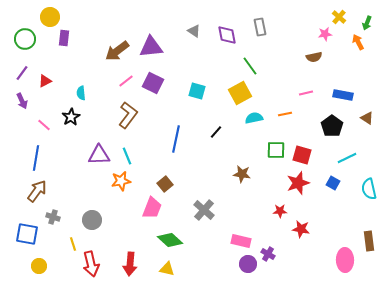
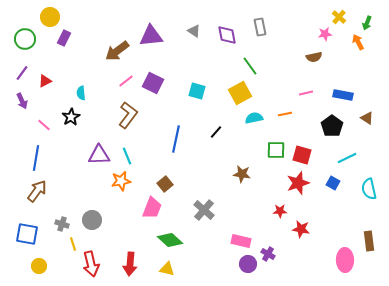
purple rectangle at (64, 38): rotated 21 degrees clockwise
purple triangle at (151, 47): moved 11 px up
gray cross at (53, 217): moved 9 px right, 7 px down
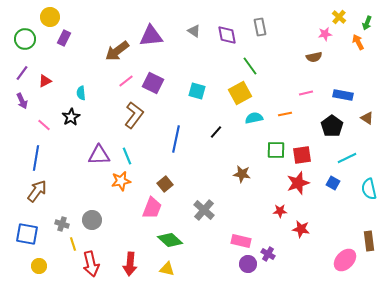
brown L-shape at (128, 115): moved 6 px right
red square at (302, 155): rotated 24 degrees counterclockwise
pink ellipse at (345, 260): rotated 45 degrees clockwise
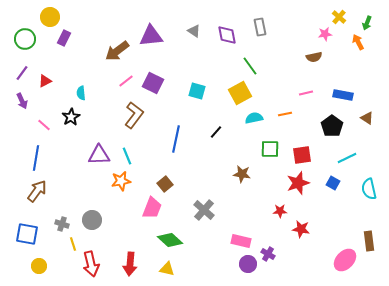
green square at (276, 150): moved 6 px left, 1 px up
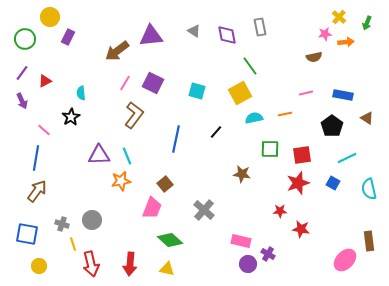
purple rectangle at (64, 38): moved 4 px right, 1 px up
orange arrow at (358, 42): moved 12 px left; rotated 112 degrees clockwise
pink line at (126, 81): moved 1 px left, 2 px down; rotated 21 degrees counterclockwise
pink line at (44, 125): moved 5 px down
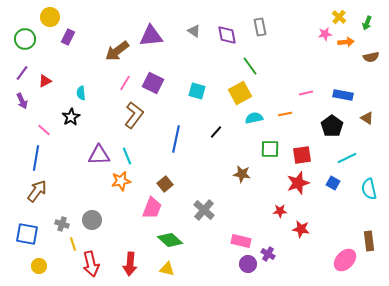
brown semicircle at (314, 57): moved 57 px right
